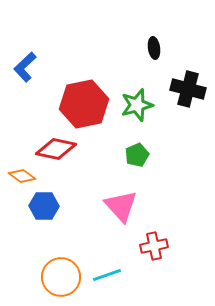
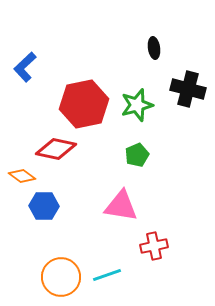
pink triangle: rotated 39 degrees counterclockwise
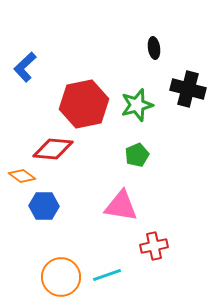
red diamond: moved 3 px left; rotated 6 degrees counterclockwise
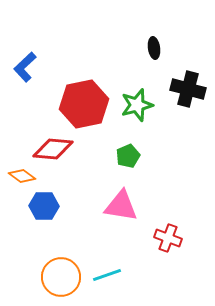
green pentagon: moved 9 px left, 1 px down
red cross: moved 14 px right, 8 px up; rotated 32 degrees clockwise
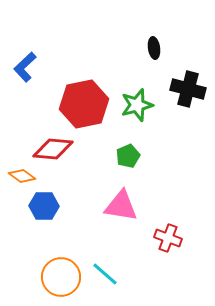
cyan line: moved 2 px left, 1 px up; rotated 60 degrees clockwise
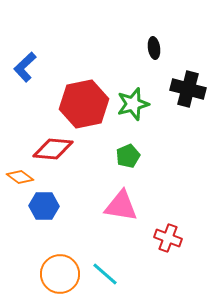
green star: moved 4 px left, 1 px up
orange diamond: moved 2 px left, 1 px down
orange circle: moved 1 px left, 3 px up
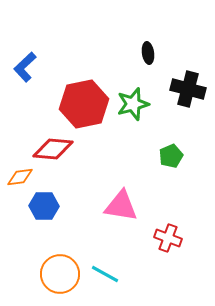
black ellipse: moved 6 px left, 5 px down
green pentagon: moved 43 px right
orange diamond: rotated 44 degrees counterclockwise
cyan line: rotated 12 degrees counterclockwise
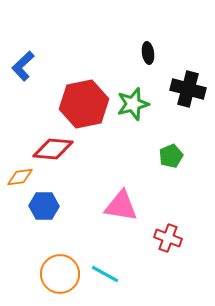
blue L-shape: moved 2 px left, 1 px up
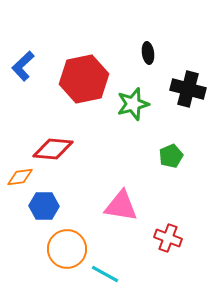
red hexagon: moved 25 px up
orange circle: moved 7 px right, 25 px up
